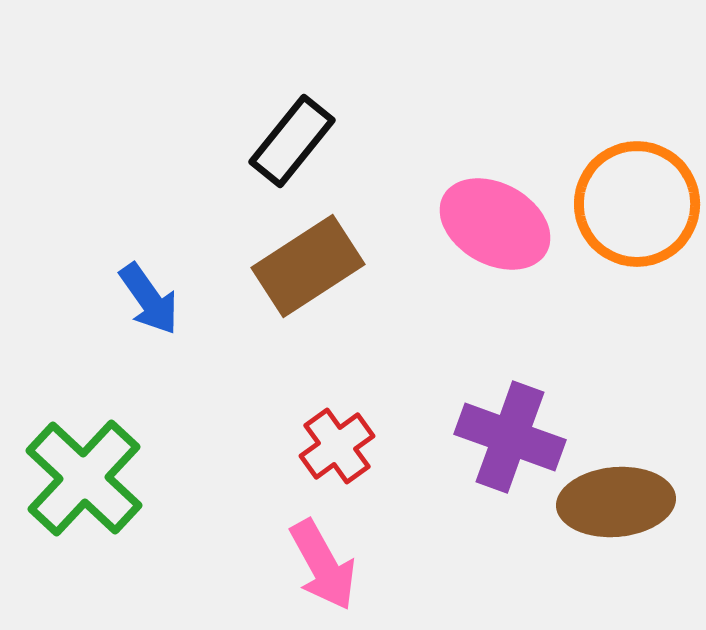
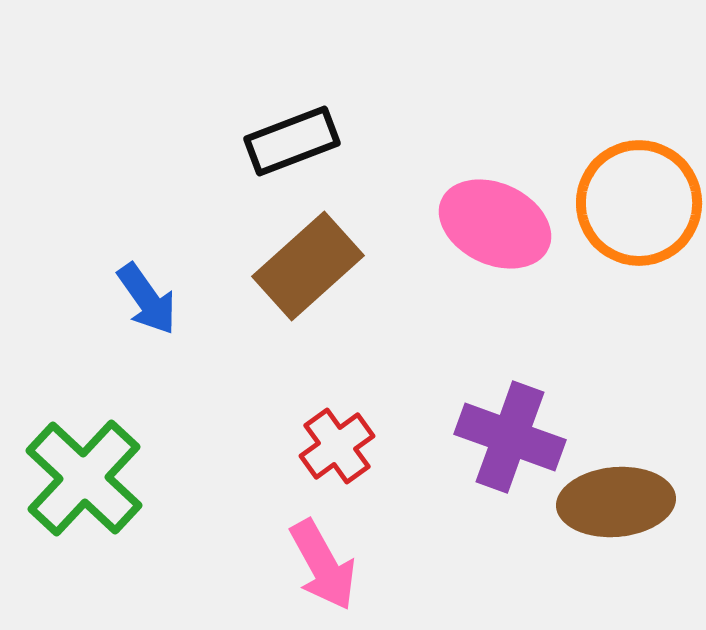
black rectangle: rotated 30 degrees clockwise
orange circle: moved 2 px right, 1 px up
pink ellipse: rotated 4 degrees counterclockwise
brown rectangle: rotated 9 degrees counterclockwise
blue arrow: moved 2 px left
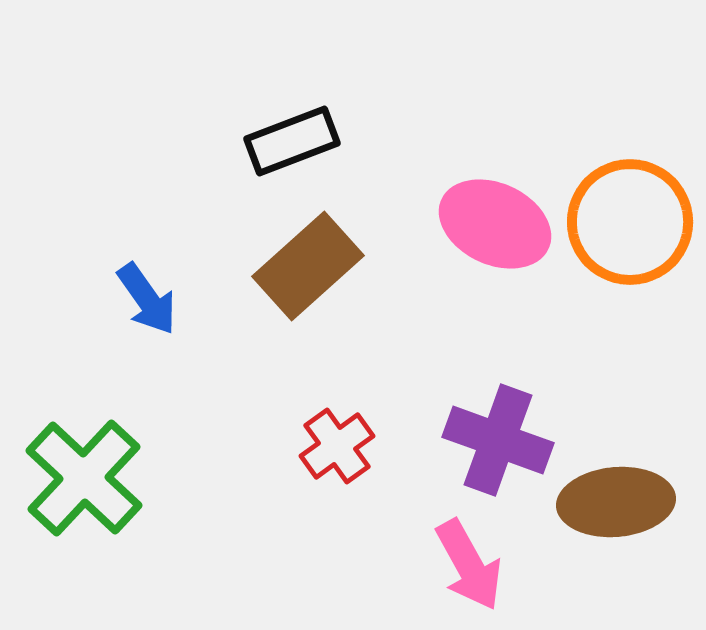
orange circle: moved 9 px left, 19 px down
purple cross: moved 12 px left, 3 px down
pink arrow: moved 146 px right
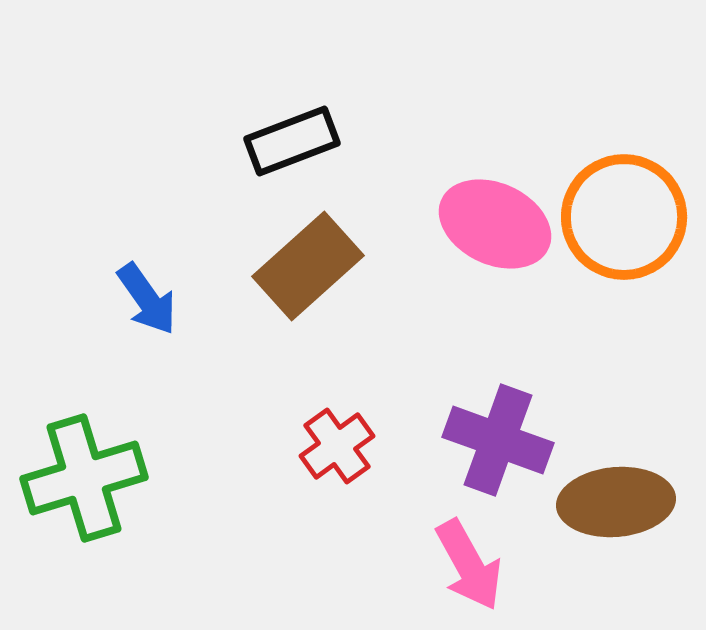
orange circle: moved 6 px left, 5 px up
green cross: rotated 30 degrees clockwise
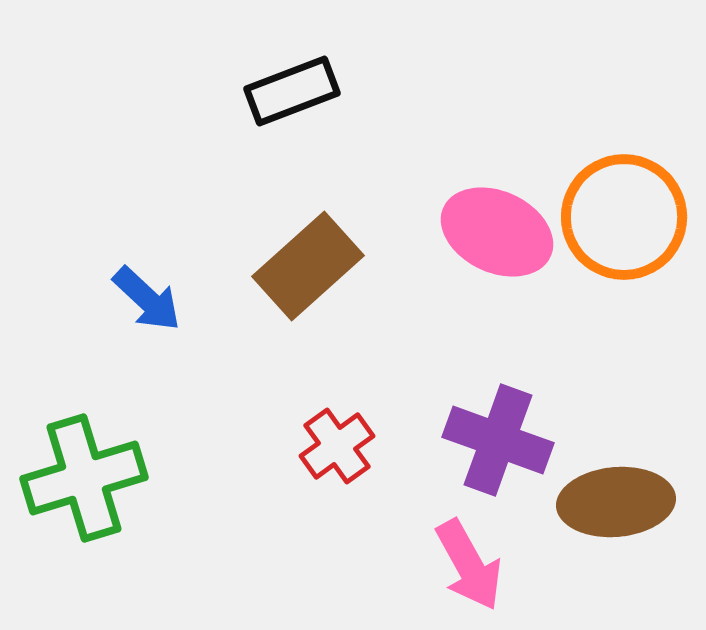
black rectangle: moved 50 px up
pink ellipse: moved 2 px right, 8 px down
blue arrow: rotated 12 degrees counterclockwise
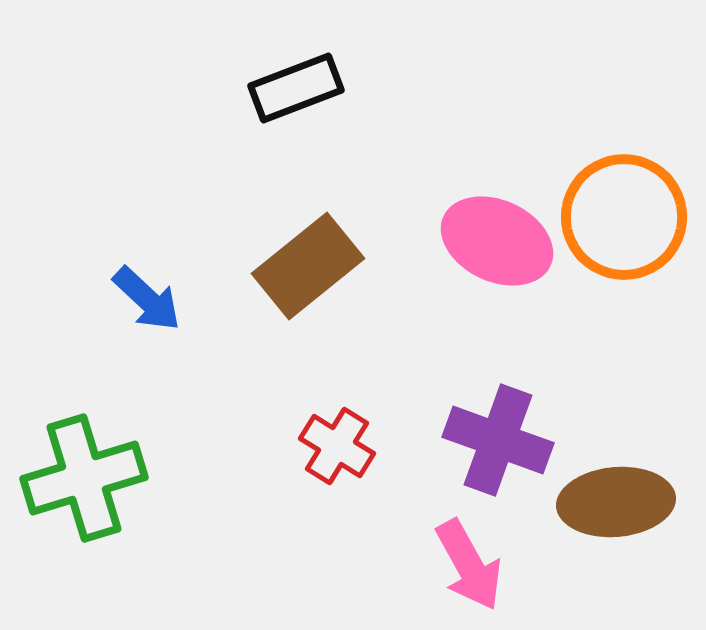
black rectangle: moved 4 px right, 3 px up
pink ellipse: moved 9 px down
brown rectangle: rotated 3 degrees clockwise
red cross: rotated 22 degrees counterclockwise
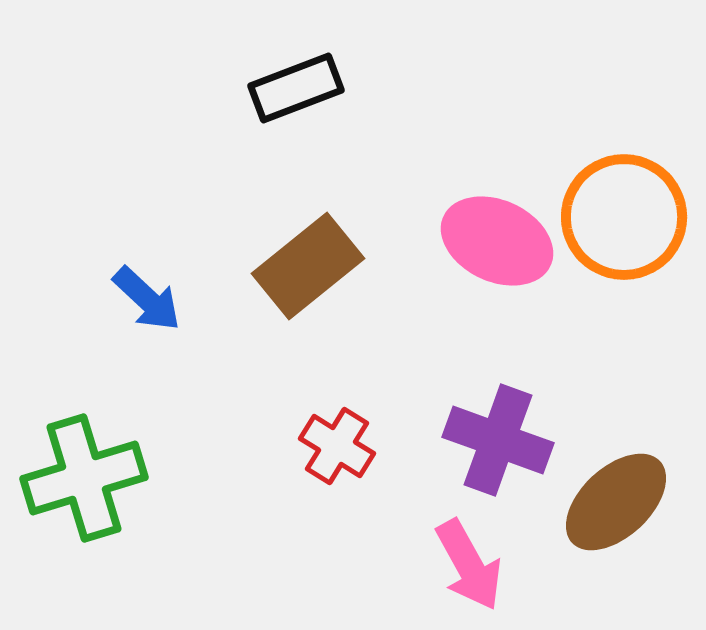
brown ellipse: rotated 38 degrees counterclockwise
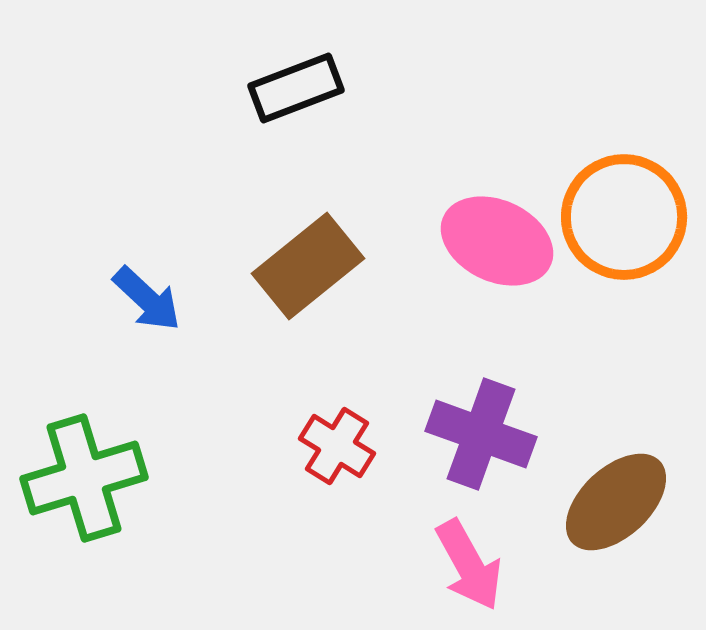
purple cross: moved 17 px left, 6 px up
